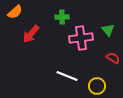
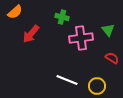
green cross: rotated 16 degrees clockwise
red semicircle: moved 1 px left
white line: moved 4 px down
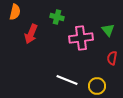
orange semicircle: rotated 35 degrees counterclockwise
green cross: moved 5 px left
red arrow: rotated 18 degrees counterclockwise
red semicircle: rotated 112 degrees counterclockwise
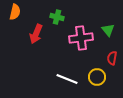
red arrow: moved 5 px right
white line: moved 1 px up
yellow circle: moved 9 px up
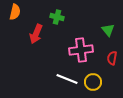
pink cross: moved 12 px down
yellow circle: moved 4 px left, 5 px down
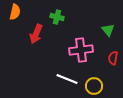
red semicircle: moved 1 px right
yellow circle: moved 1 px right, 4 px down
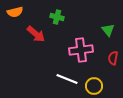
orange semicircle: rotated 63 degrees clockwise
red arrow: rotated 72 degrees counterclockwise
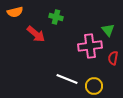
green cross: moved 1 px left
pink cross: moved 9 px right, 4 px up
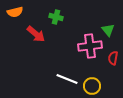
yellow circle: moved 2 px left
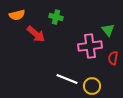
orange semicircle: moved 2 px right, 3 px down
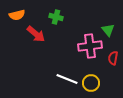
yellow circle: moved 1 px left, 3 px up
